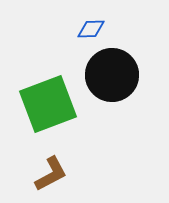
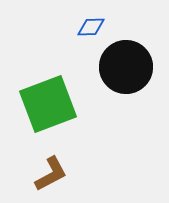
blue diamond: moved 2 px up
black circle: moved 14 px right, 8 px up
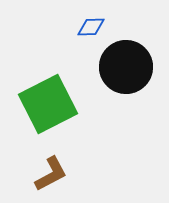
green square: rotated 6 degrees counterclockwise
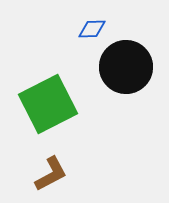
blue diamond: moved 1 px right, 2 px down
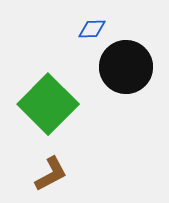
green square: rotated 18 degrees counterclockwise
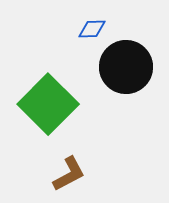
brown L-shape: moved 18 px right
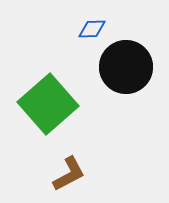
green square: rotated 4 degrees clockwise
